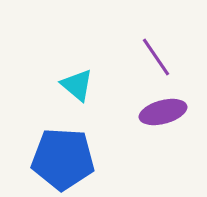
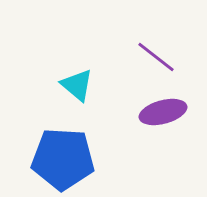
purple line: rotated 18 degrees counterclockwise
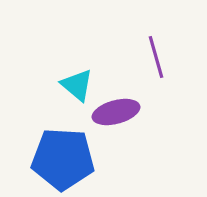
purple line: rotated 36 degrees clockwise
purple ellipse: moved 47 px left
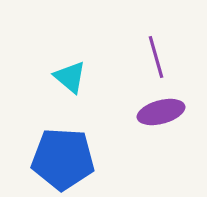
cyan triangle: moved 7 px left, 8 px up
purple ellipse: moved 45 px right
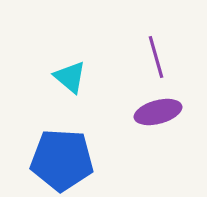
purple ellipse: moved 3 px left
blue pentagon: moved 1 px left, 1 px down
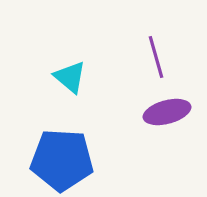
purple ellipse: moved 9 px right
